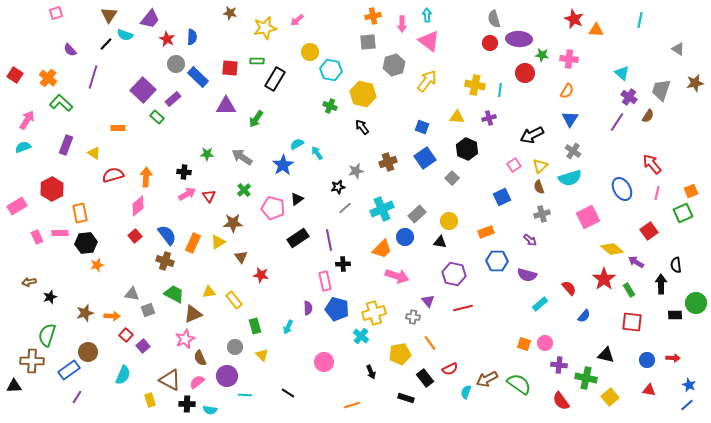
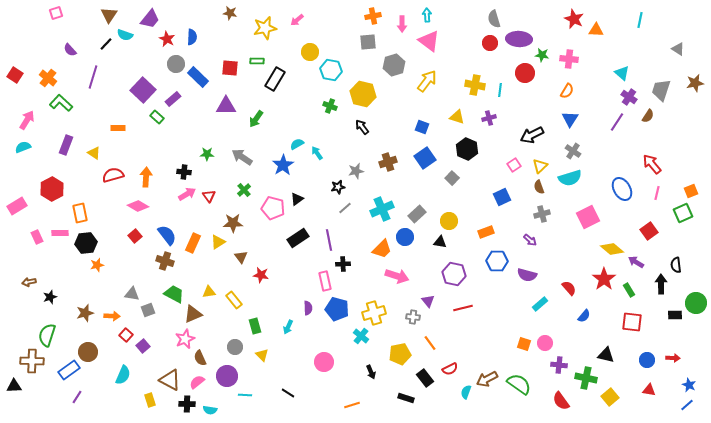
yellow triangle at (457, 117): rotated 14 degrees clockwise
pink diamond at (138, 206): rotated 70 degrees clockwise
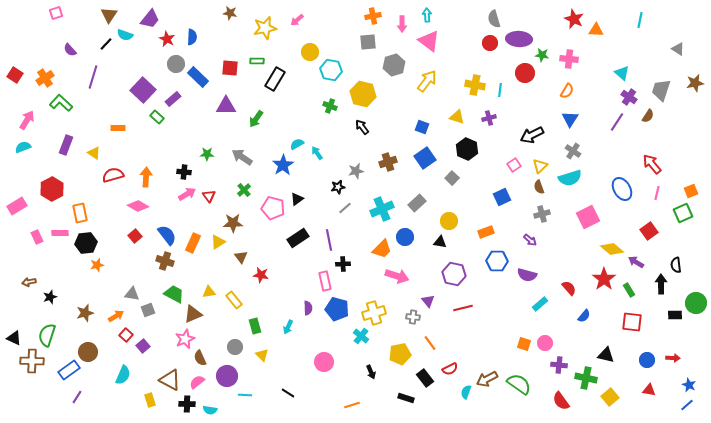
orange cross at (48, 78): moved 3 px left; rotated 18 degrees clockwise
gray rectangle at (417, 214): moved 11 px up
orange arrow at (112, 316): moved 4 px right; rotated 35 degrees counterclockwise
black triangle at (14, 386): moved 48 px up; rotated 28 degrees clockwise
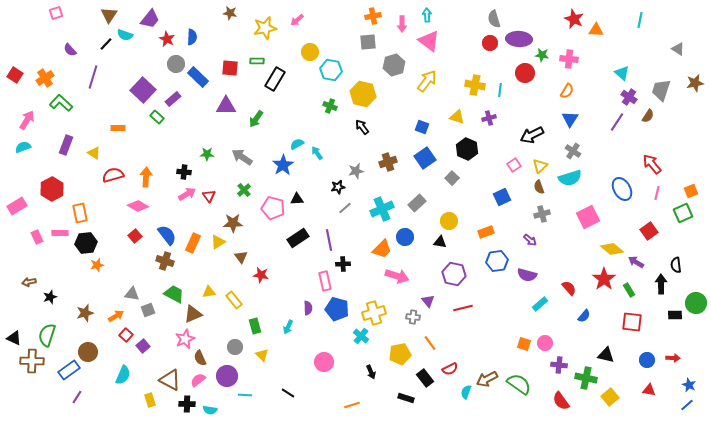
black triangle at (297, 199): rotated 32 degrees clockwise
blue hexagon at (497, 261): rotated 10 degrees counterclockwise
pink semicircle at (197, 382): moved 1 px right, 2 px up
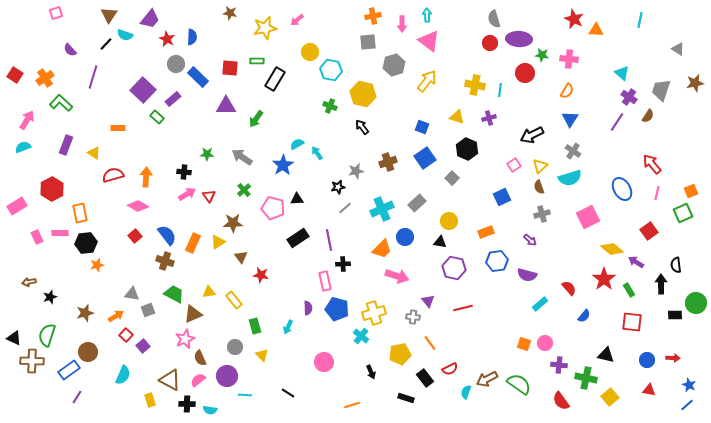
purple hexagon at (454, 274): moved 6 px up
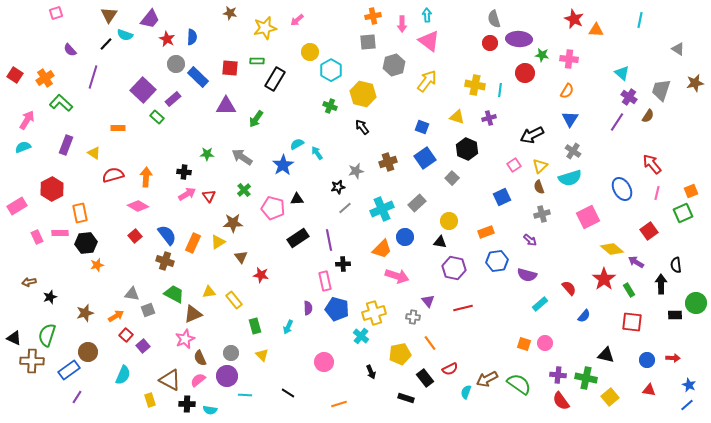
cyan hexagon at (331, 70): rotated 20 degrees clockwise
gray circle at (235, 347): moved 4 px left, 6 px down
purple cross at (559, 365): moved 1 px left, 10 px down
orange line at (352, 405): moved 13 px left, 1 px up
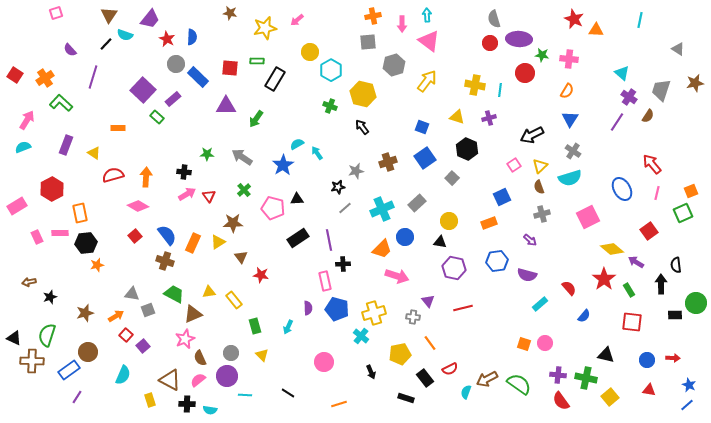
orange rectangle at (486, 232): moved 3 px right, 9 px up
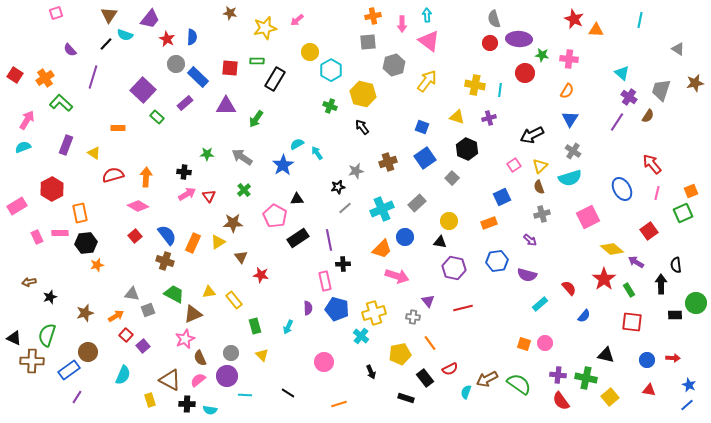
purple rectangle at (173, 99): moved 12 px right, 4 px down
pink pentagon at (273, 208): moved 2 px right, 8 px down; rotated 15 degrees clockwise
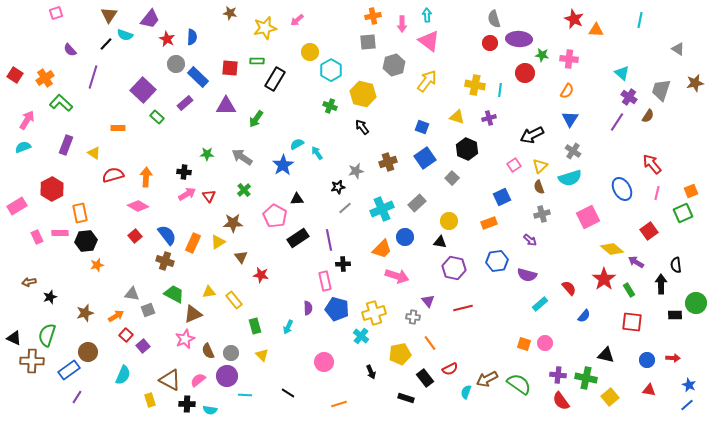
black hexagon at (86, 243): moved 2 px up
brown semicircle at (200, 358): moved 8 px right, 7 px up
